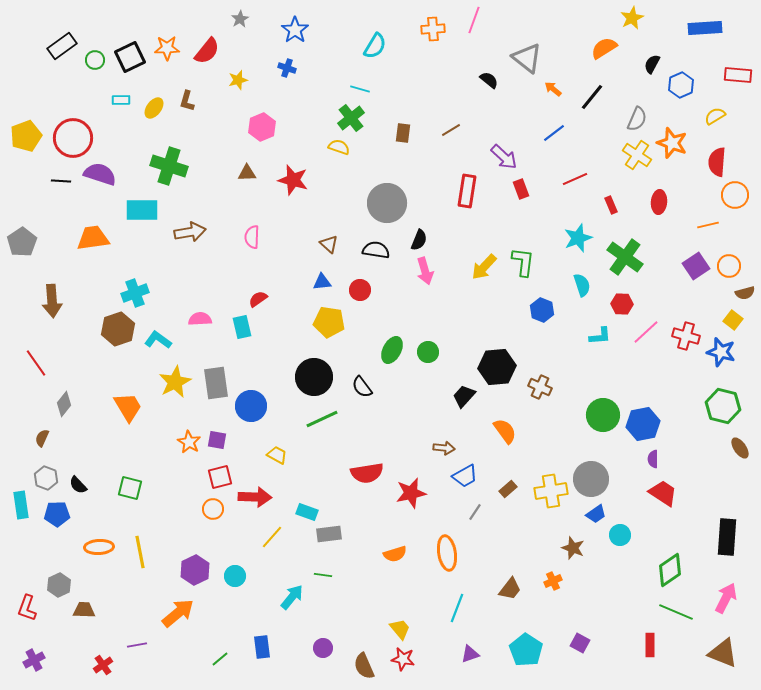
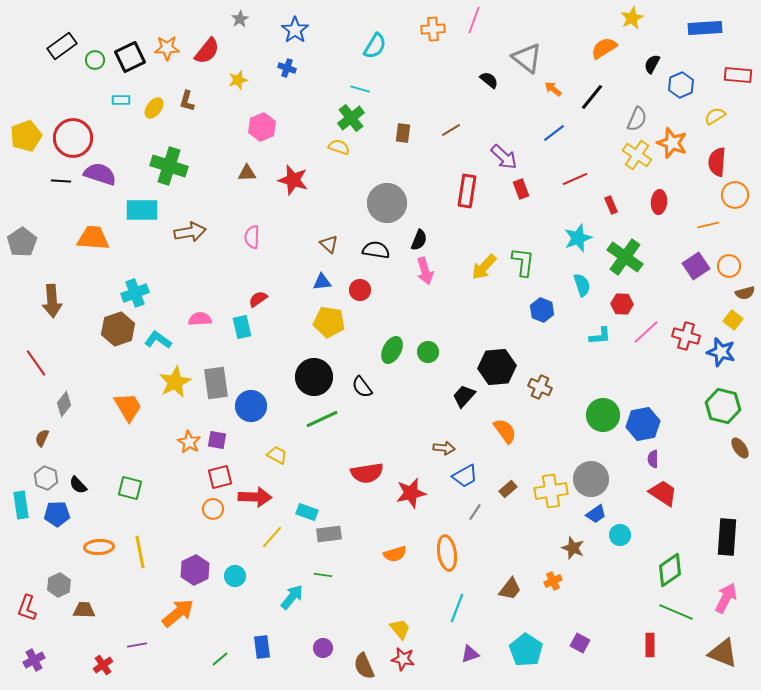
orange trapezoid at (93, 238): rotated 12 degrees clockwise
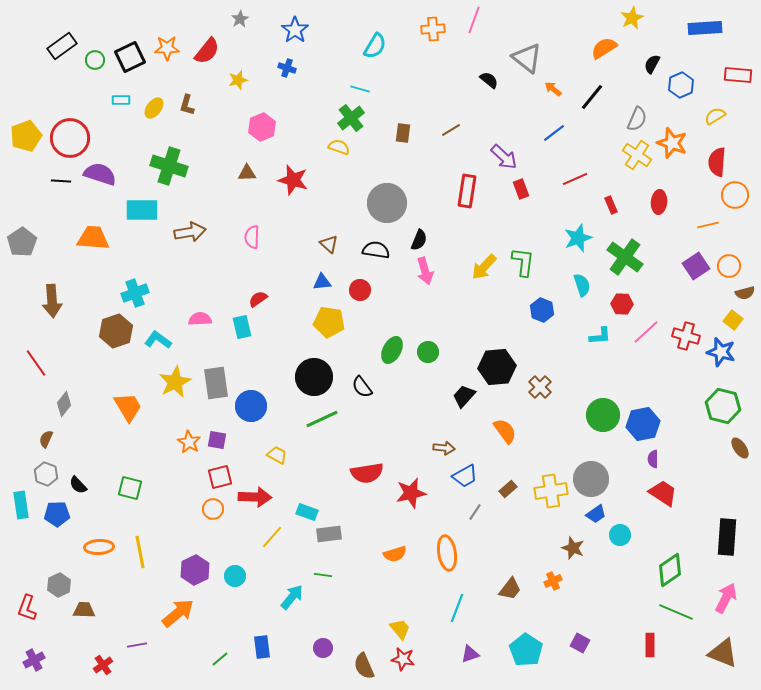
brown L-shape at (187, 101): moved 4 px down
red circle at (73, 138): moved 3 px left
brown hexagon at (118, 329): moved 2 px left, 2 px down
brown cross at (540, 387): rotated 20 degrees clockwise
brown semicircle at (42, 438): moved 4 px right, 1 px down
gray hexagon at (46, 478): moved 4 px up
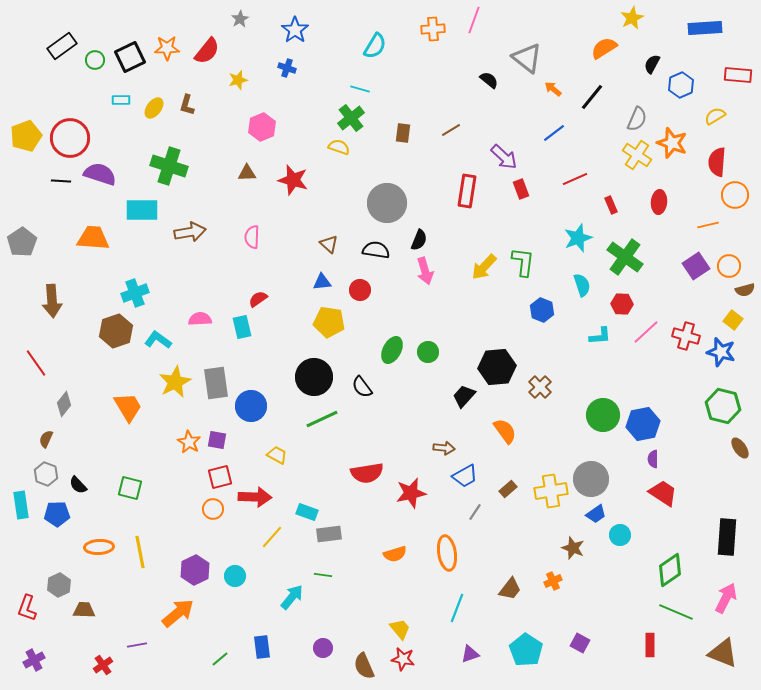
brown semicircle at (745, 293): moved 3 px up
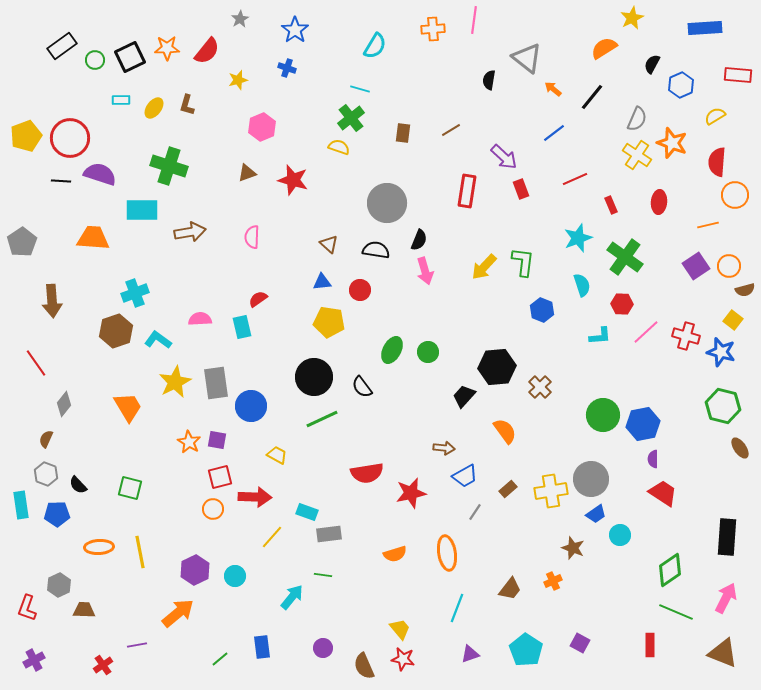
pink line at (474, 20): rotated 12 degrees counterclockwise
black semicircle at (489, 80): rotated 120 degrees counterclockwise
brown triangle at (247, 173): rotated 18 degrees counterclockwise
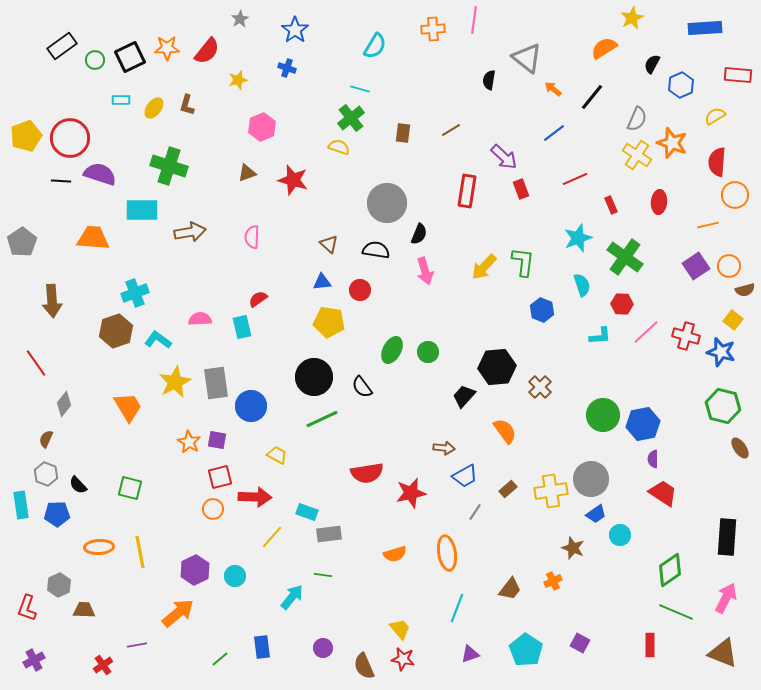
black semicircle at (419, 240): moved 6 px up
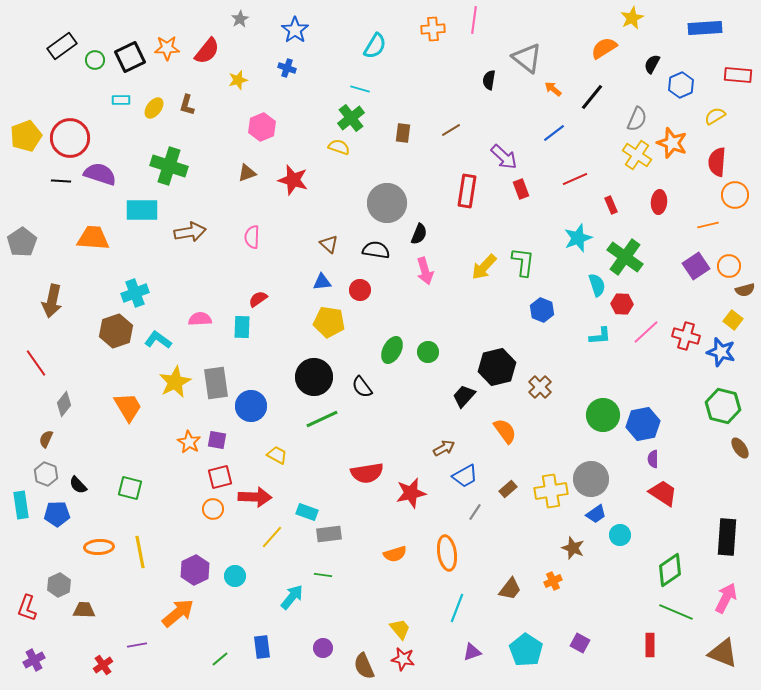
cyan semicircle at (582, 285): moved 15 px right
brown arrow at (52, 301): rotated 16 degrees clockwise
cyan rectangle at (242, 327): rotated 15 degrees clockwise
black hexagon at (497, 367): rotated 9 degrees counterclockwise
brown arrow at (444, 448): rotated 35 degrees counterclockwise
purple triangle at (470, 654): moved 2 px right, 2 px up
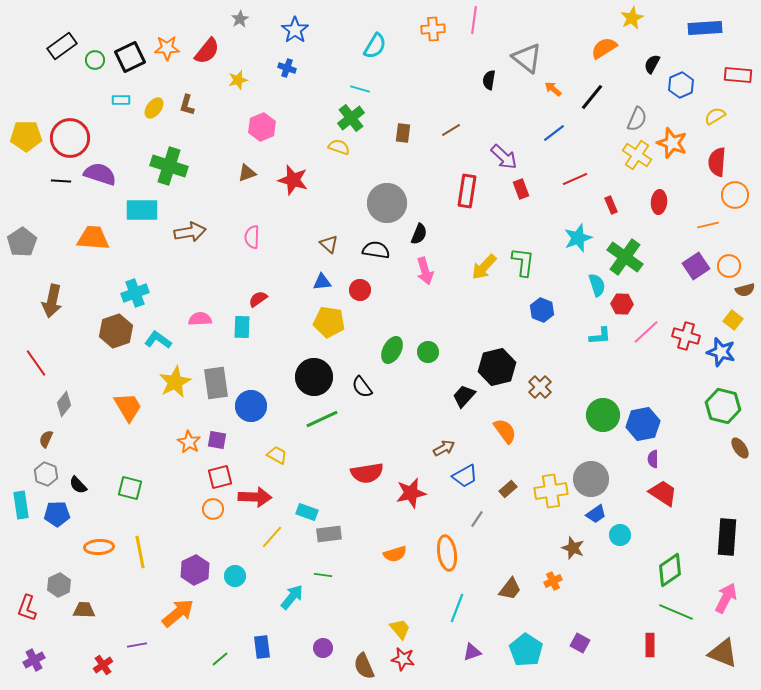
yellow pentagon at (26, 136): rotated 20 degrees clockwise
gray line at (475, 512): moved 2 px right, 7 px down
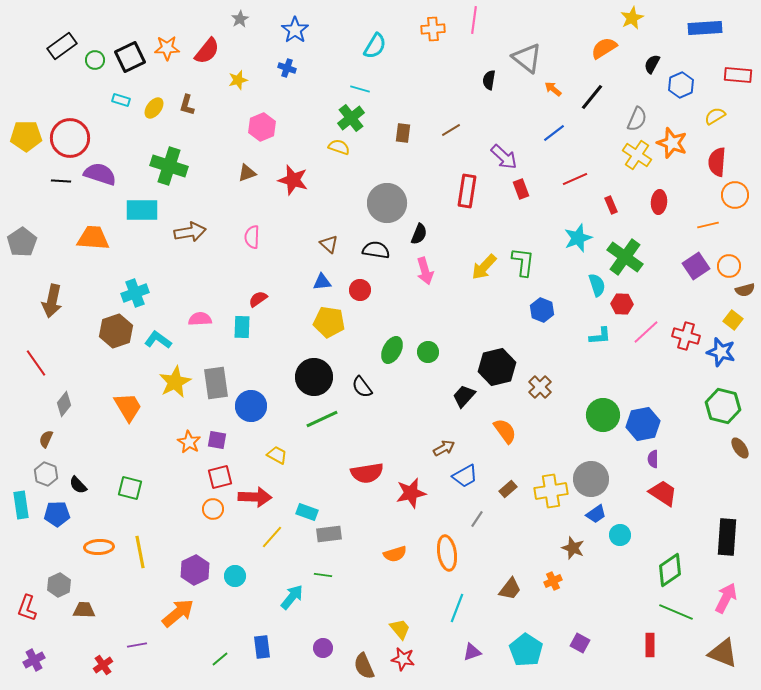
cyan rectangle at (121, 100): rotated 18 degrees clockwise
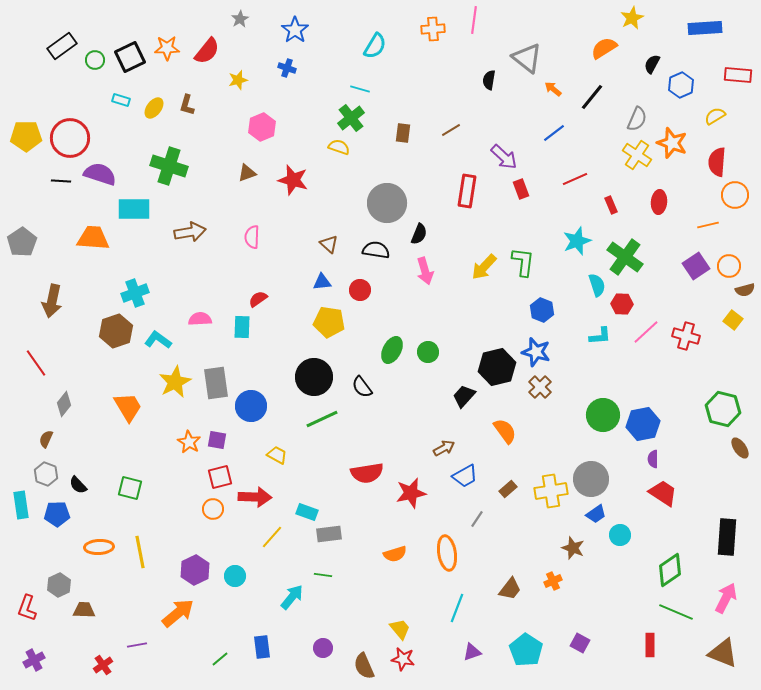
cyan rectangle at (142, 210): moved 8 px left, 1 px up
cyan star at (578, 238): moved 1 px left, 3 px down
blue star at (721, 352): moved 185 px left
green hexagon at (723, 406): moved 3 px down
